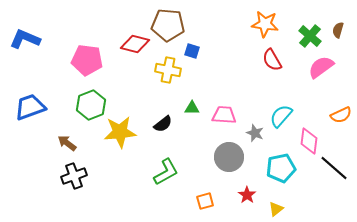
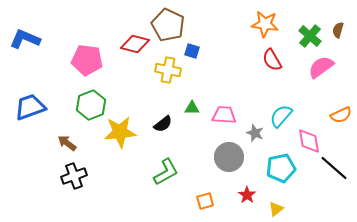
brown pentagon: rotated 20 degrees clockwise
pink diamond: rotated 16 degrees counterclockwise
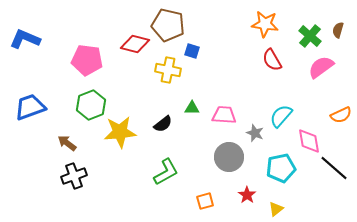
brown pentagon: rotated 12 degrees counterclockwise
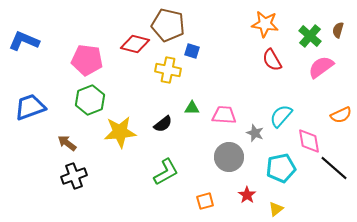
blue L-shape: moved 1 px left, 2 px down
green hexagon: moved 1 px left, 5 px up
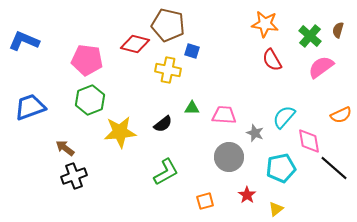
cyan semicircle: moved 3 px right, 1 px down
brown arrow: moved 2 px left, 5 px down
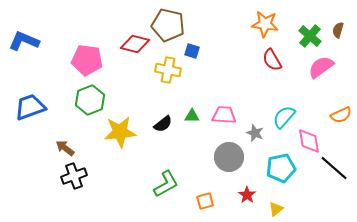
green triangle: moved 8 px down
green L-shape: moved 12 px down
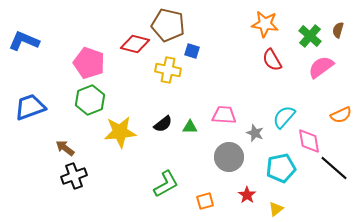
pink pentagon: moved 2 px right, 3 px down; rotated 12 degrees clockwise
green triangle: moved 2 px left, 11 px down
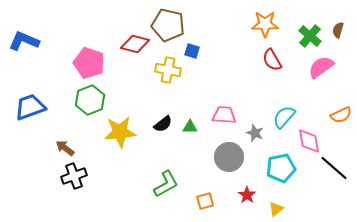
orange star: rotated 8 degrees counterclockwise
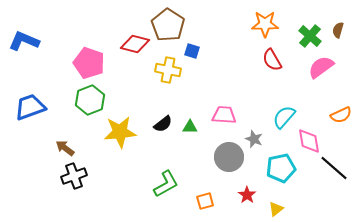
brown pentagon: rotated 20 degrees clockwise
gray star: moved 1 px left, 6 px down
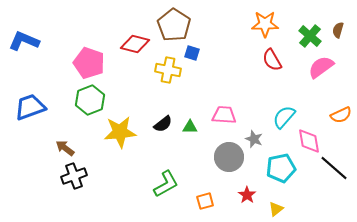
brown pentagon: moved 6 px right
blue square: moved 2 px down
